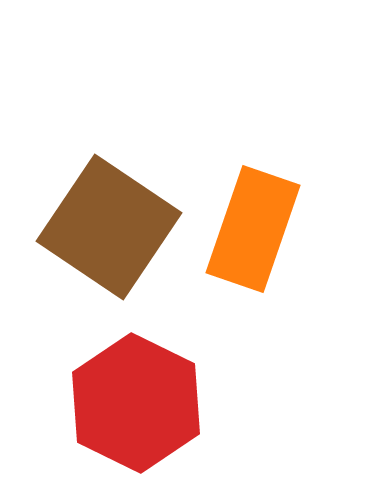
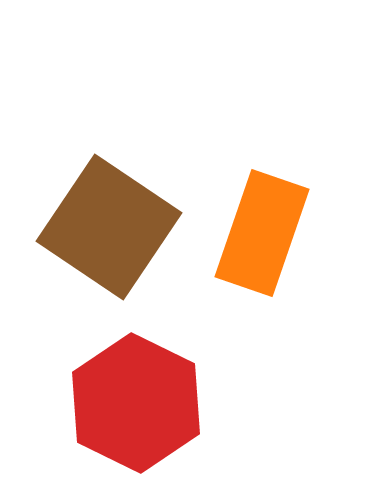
orange rectangle: moved 9 px right, 4 px down
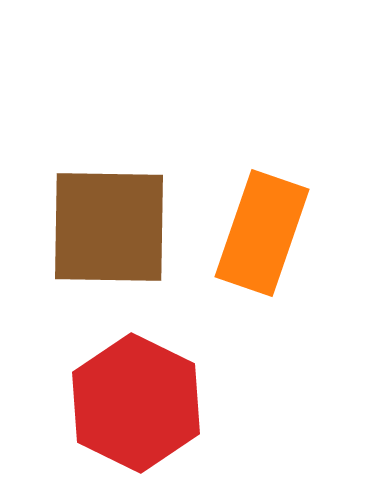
brown square: rotated 33 degrees counterclockwise
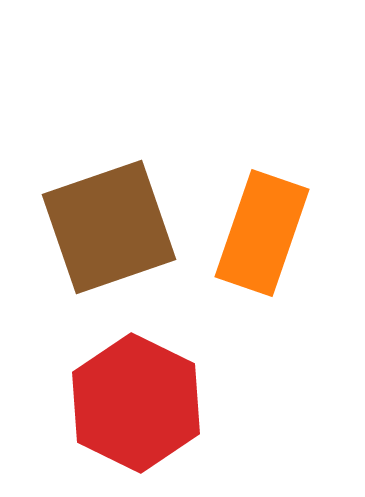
brown square: rotated 20 degrees counterclockwise
